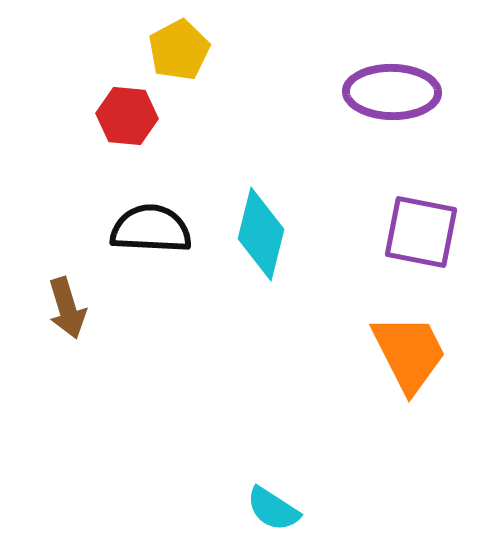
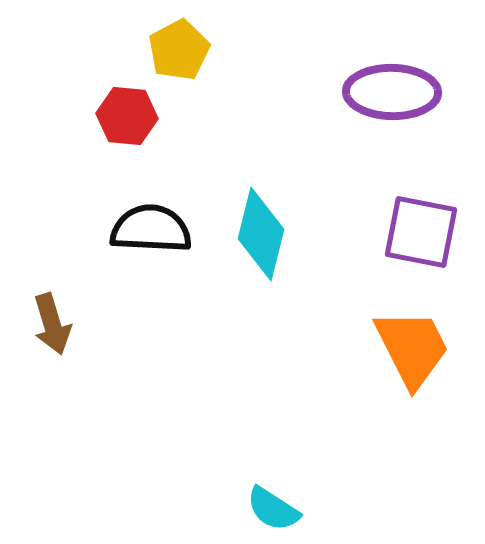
brown arrow: moved 15 px left, 16 px down
orange trapezoid: moved 3 px right, 5 px up
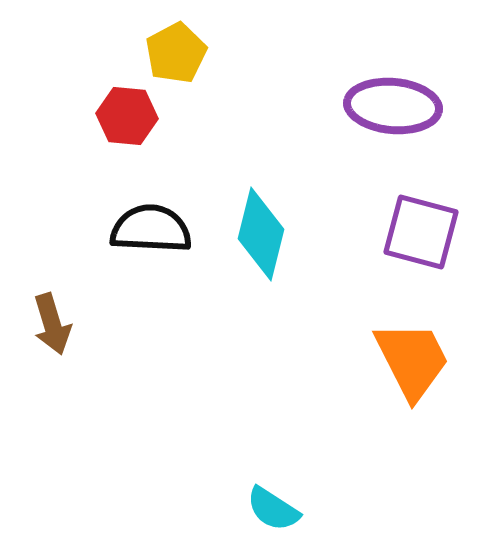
yellow pentagon: moved 3 px left, 3 px down
purple ellipse: moved 1 px right, 14 px down; rotated 4 degrees clockwise
purple square: rotated 4 degrees clockwise
orange trapezoid: moved 12 px down
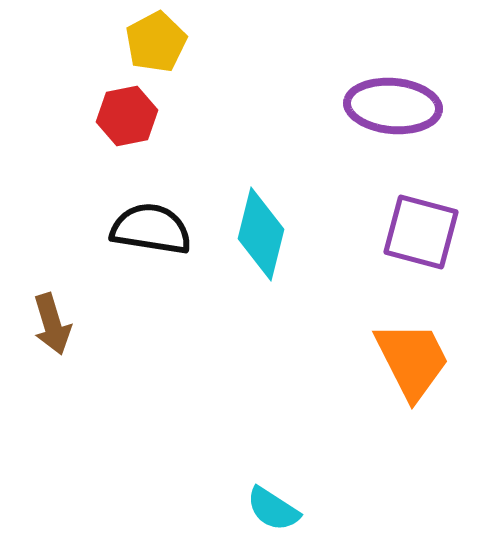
yellow pentagon: moved 20 px left, 11 px up
red hexagon: rotated 16 degrees counterclockwise
black semicircle: rotated 6 degrees clockwise
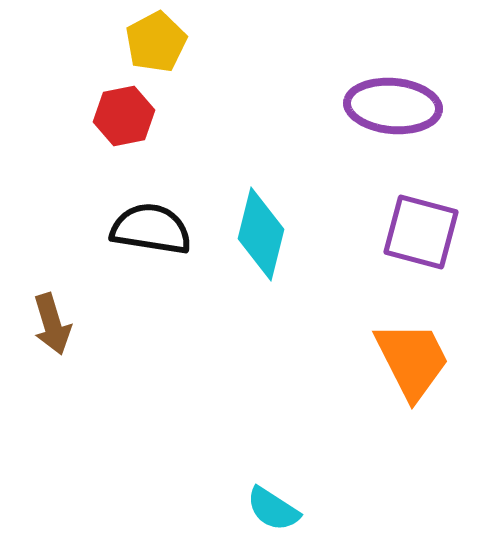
red hexagon: moved 3 px left
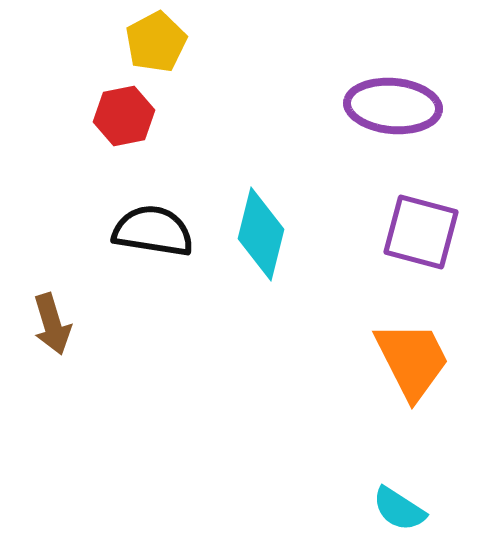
black semicircle: moved 2 px right, 2 px down
cyan semicircle: moved 126 px right
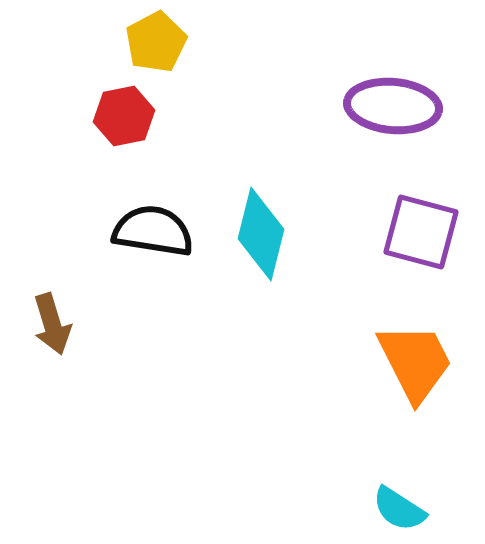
orange trapezoid: moved 3 px right, 2 px down
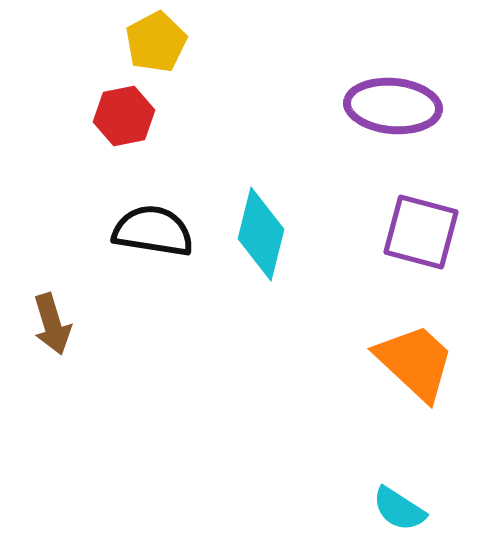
orange trapezoid: rotated 20 degrees counterclockwise
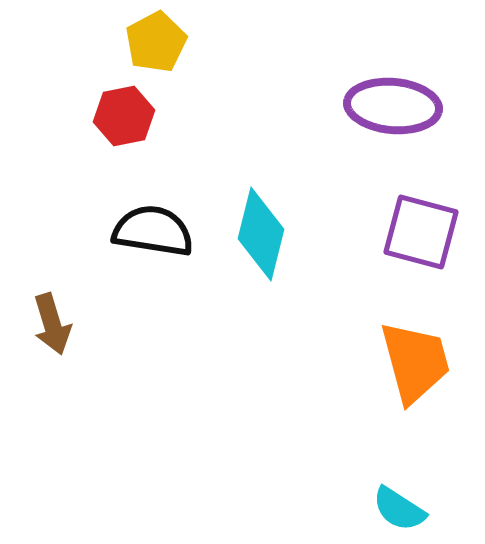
orange trapezoid: rotated 32 degrees clockwise
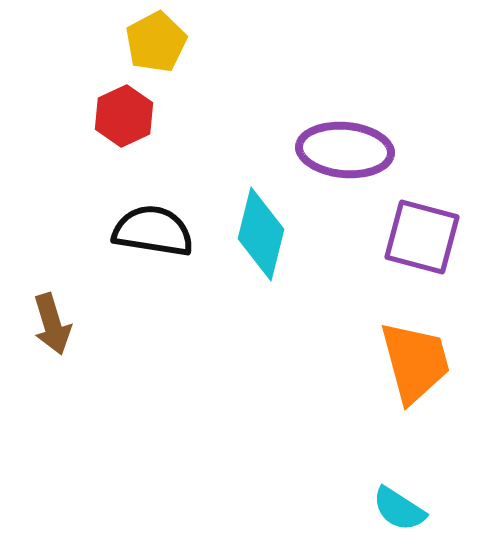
purple ellipse: moved 48 px left, 44 px down
red hexagon: rotated 14 degrees counterclockwise
purple square: moved 1 px right, 5 px down
